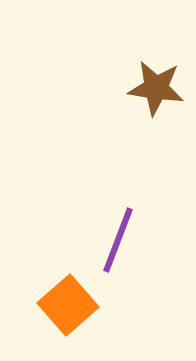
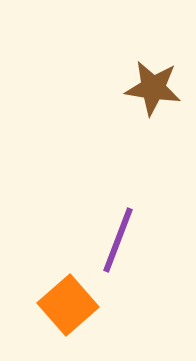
brown star: moved 3 px left
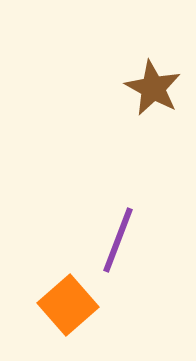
brown star: rotated 20 degrees clockwise
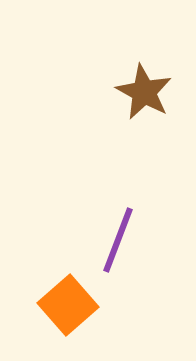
brown star: moved 9 px left, 4 px down
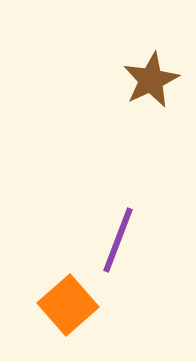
brown star: moved 7 px right, 12 px up; rotated 18 degrees clockwise
